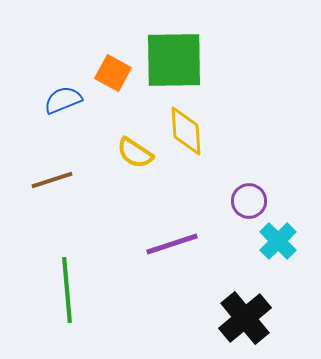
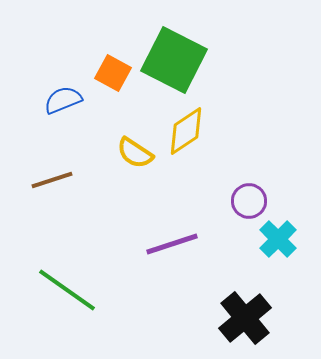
green square: rotated 28 degrees clockwise
yellow diamond: rotated 60 degrees clockwise
cyan cross: moved 2 px up
green line: rotated 50 degrees counterclockwise
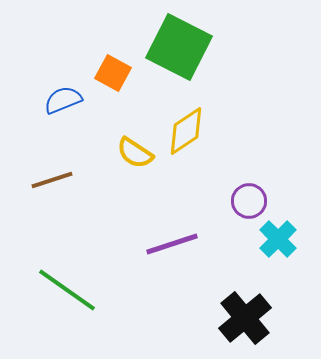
green square: moved 5 px right, 13 px up
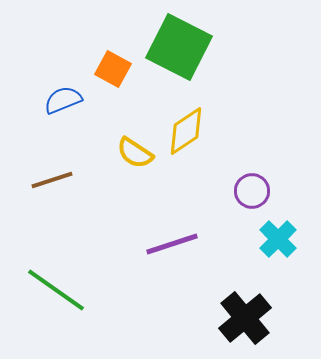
orange square: moved 4 px up
purple circle: moved 3 px right, 10 px up
green line: moved 11 px left
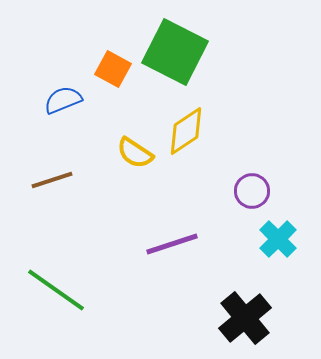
green square: moved 4 px left, 5 px down
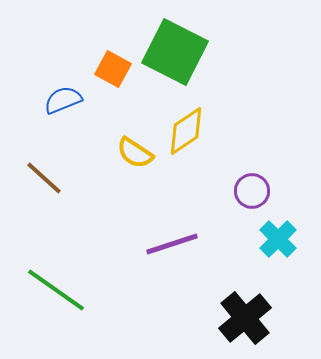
brown line: moved 8 px left, 2 px up; rotated 60 degrees clockwise
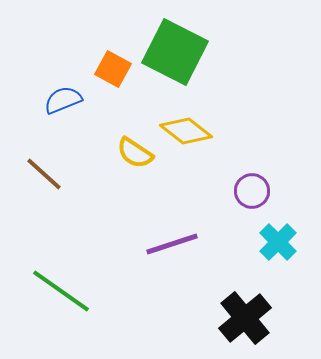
yellow diamond: rotated 72 degrees clockwise
brown line: moved 4 px up
cyan cross: moved 3 px down
green line: moved 5 px right, 1 px down
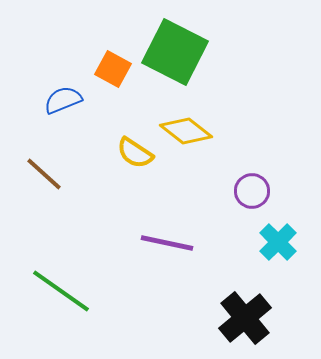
purple line: moved 5 px left, 1 px up; rotated 30 degrees clockwise
